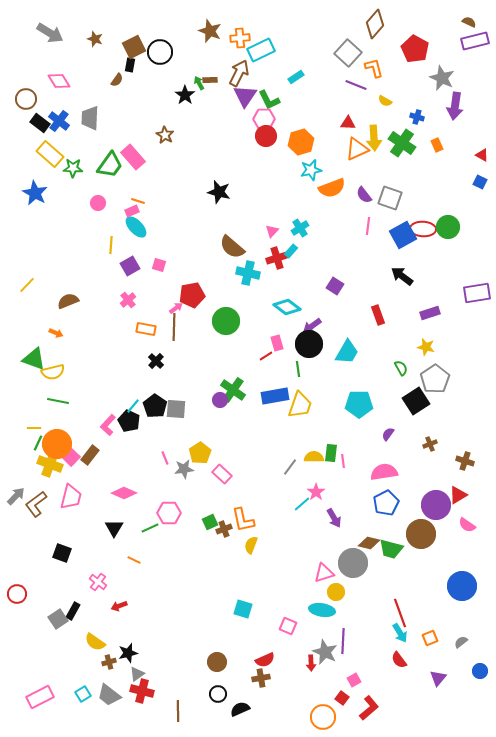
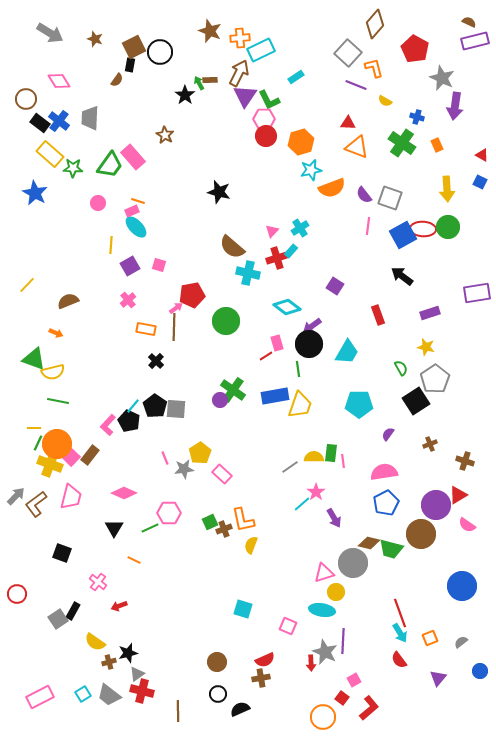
yellow arrow at (374, 138): moved 73 px right, 51 px down
orange triangle at (357, 149): moved 2 px up; rotated 45 degrees clockwise
gray line at (290, 467): rotated 18 degrees clockwise
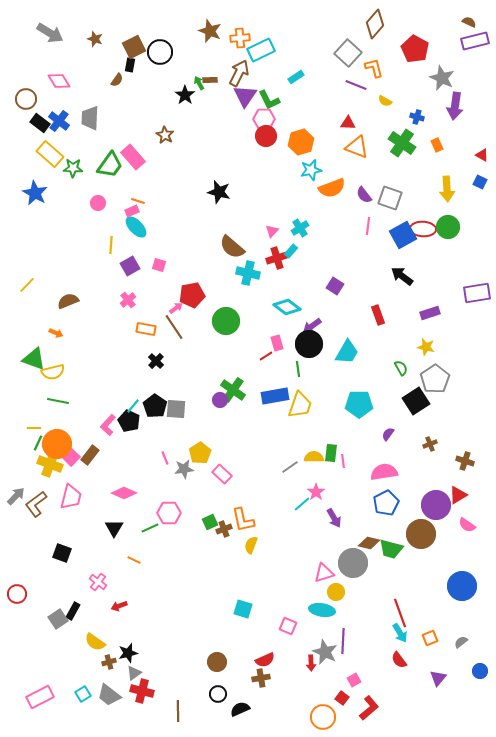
brown line at (174, 327): rotated 36 degrees counterclockwise
gray triangle at (137, 674): moved 3 px left, 1 px up
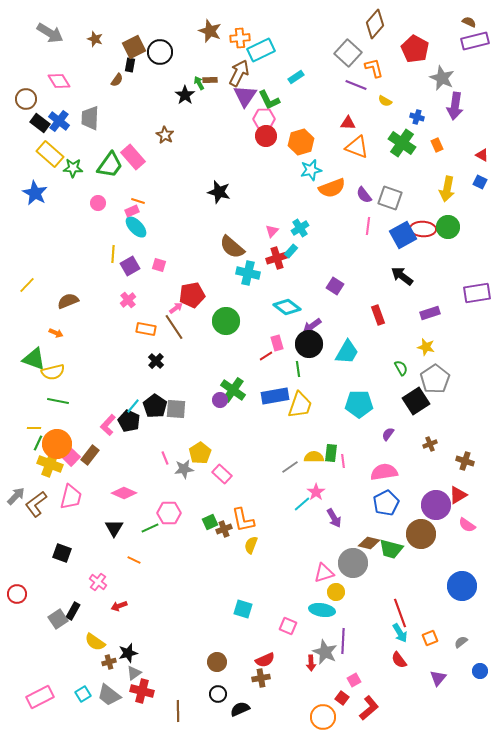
yellow arrow at (447, 189): rotated 15 degrees clockwise
yellow line at (111, 245): moved 2 px right, 9 px down
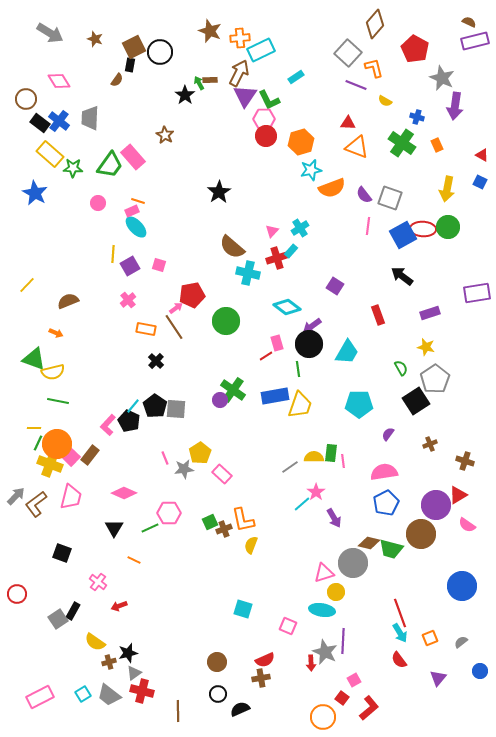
black star at (219, 192): rotated 25 degrees clockwise
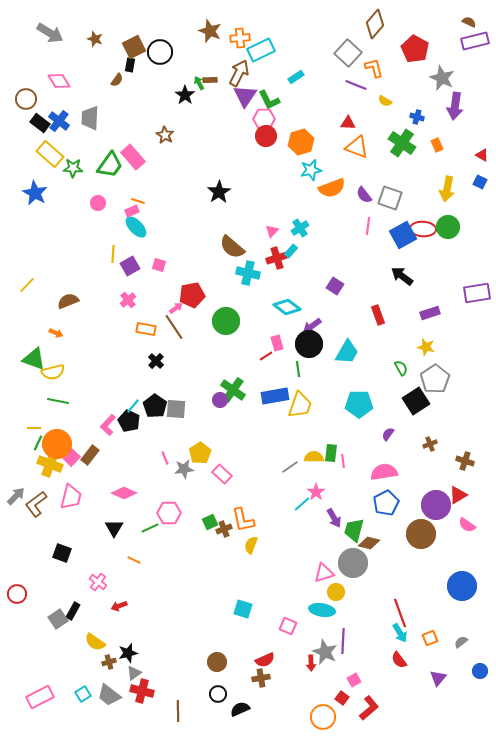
green trapezoid at (391, 549): moved 37 px left, 19 px up; rotated 90 degrees clockwise
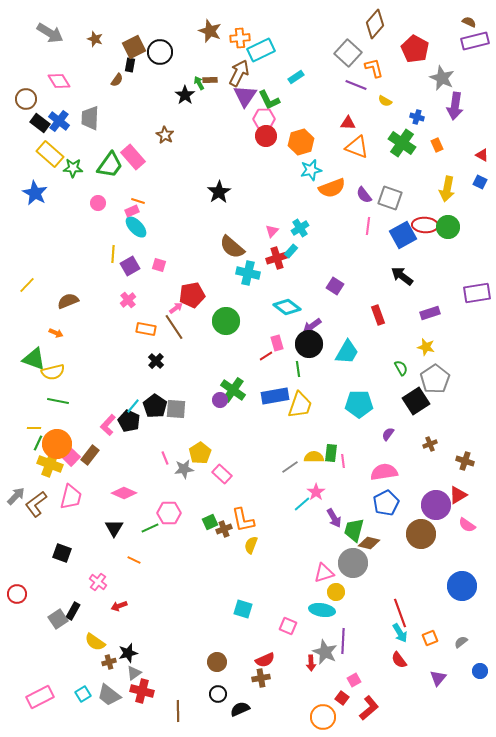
red ellipse at (423, 229): moved 2 px right, 4 px up
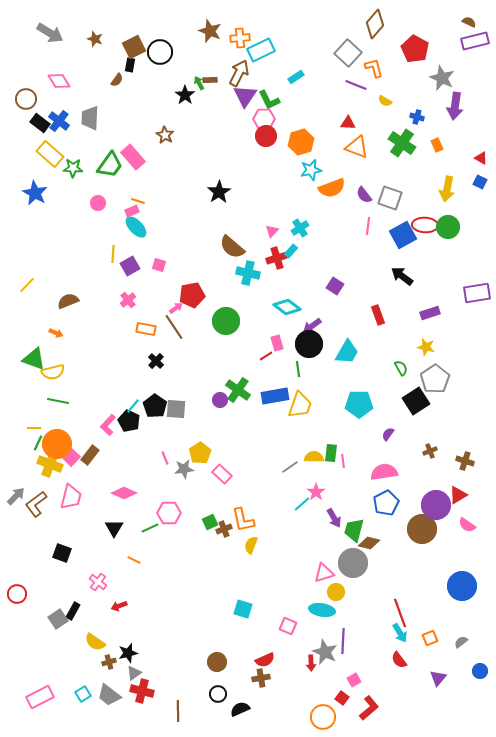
red triangle at (482, 155): moved 1 px left, 3 px down
green cross at (233, 390): moved 5 px right
brown cross at (430, 444): moved 7 px down
brown circle at (421, 534): moved 1 px right, 5 px up
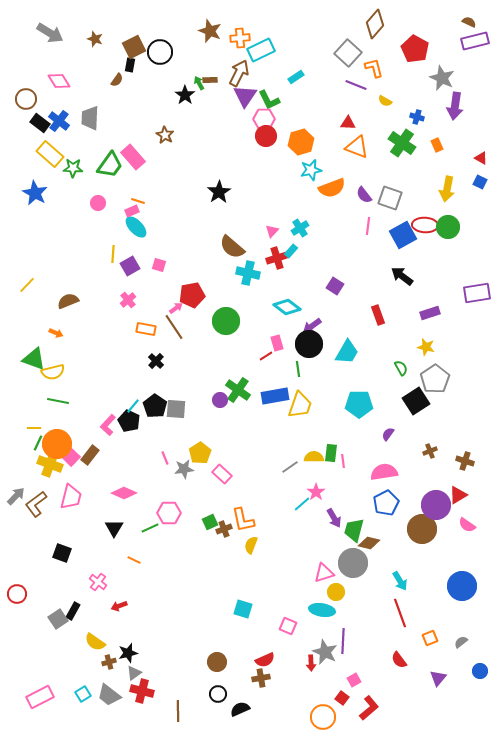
cyan arrow at (400, 633): moved 52 px up
